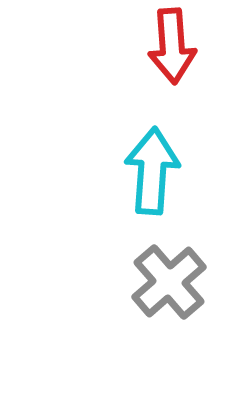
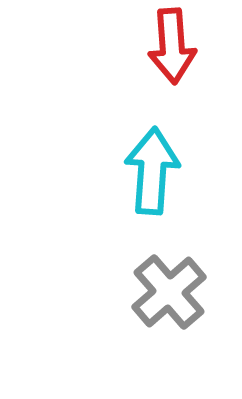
gray cross: moved 10 px down
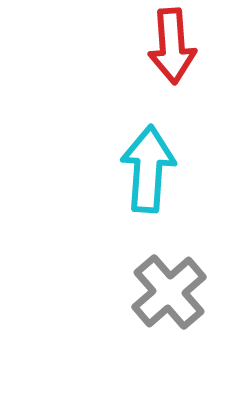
cyan arrow: moved 4 px left, 2 px up
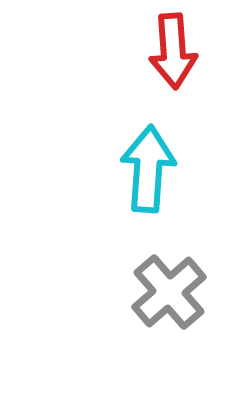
red arrow: moved 1 px right, 5 px down
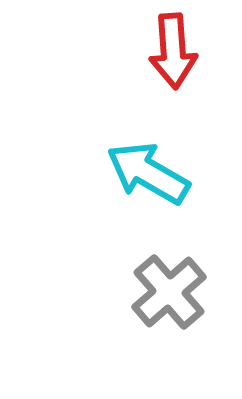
cyan arrow: moved 4 px down; rotated 64 degrees counterclockwise
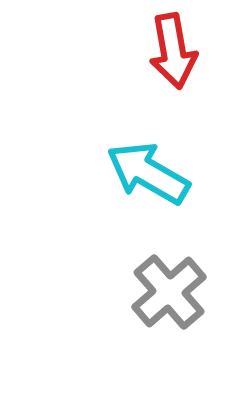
red arrow: rotated 6 degrees counterclockwise
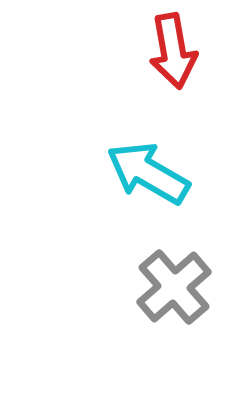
gray cross: moved 5 px right, 5 px up
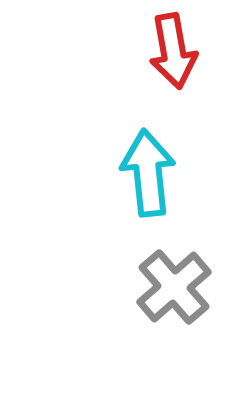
cyan arrow: rotated 54 degrees clockwise
